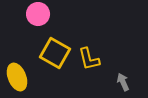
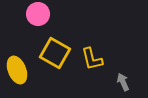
yellow L-shape: moved 3 px right
yellow ellipse: moved 7 px up
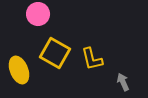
yellow ellipse: moved 2 px right
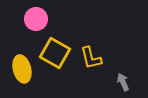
pink circle: moved 2 px left, 5 px down
yellow L-shape: moved 1 px left, 1 px up
yellow ellipse: moved 3 px right, 1 px up; rotated 8 degrees clockwise
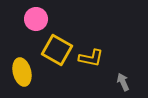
yellow square: moved 2 px right, 3 px up
yellow L-shape: rotated 65 degrees counterclockwise
yellow ellipse: moved 3 px down
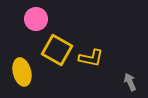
gray arrow: moved 7 px right
